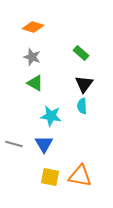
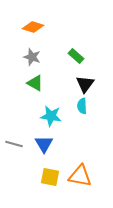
green rectangle: moved 5 px left, 3 px down
black triangle: moved 1 px right
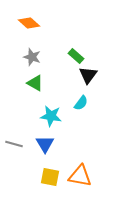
orange diamond: moved 4 px left, 4 px up; rotated 25 degrees clockwise
black triangle: moved 3 px right, 9 px up
cyan semicircle: moved 1 px left, 3 px up; rotated 140 degrees counterclockwise
blue triangle: moved 1 px right
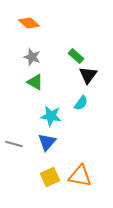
green triangle: moved 1 px up
blue triangle: moved 2 px right, 2 px up; rotated 12 degrees clockwise
yellow square: rotated 36 degrees counterclockwise
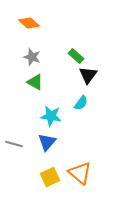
orange triangle: moved 3 px up; rotated 30 degrees clockwise
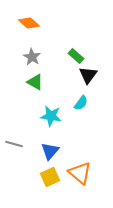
gray star: rotated 12 degrees clockwise
blue triangle: moved 3 px right, 9 px down
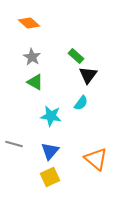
orange triangle: moved 16 px right, 14 px up
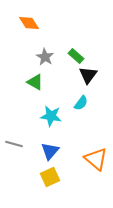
orange diamond: rotated 15 degrees clockwise
gray star: moved 13 px right
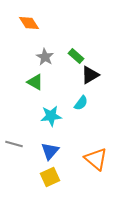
black triangle: moved 2 px right; rotated 24 degrees clockwise
cyan star: rotated 15 degrees counterclockwise
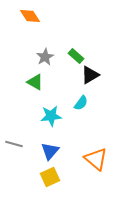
orange diamond: moved 1 px right, 7 px up
gray star: rotated 12 degrees clockwise
